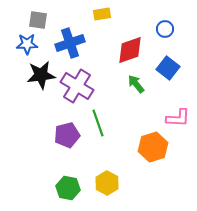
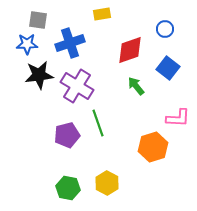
black star: moved 2 px left
green arrow: moved 2 px down
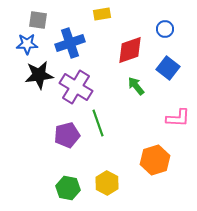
purple cross: moved 1 px left, 1 px down
orange hexagon: moved 2 px right, 13 px down
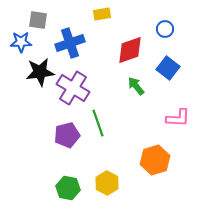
blue star: moved 6 px left, 2 px up
black star: moved 1 px right, 3 px up
purple cross: moved 3 px left, 1 px down
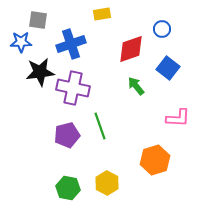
blue circle: moved 3 px left
blue cross: moved 1 px right, 1 px down
red diamond: moved 1 px right, 1 px up
purple cross: rotated 20 degrees counterclockwise
green line: moved 2 px right, 3 px down
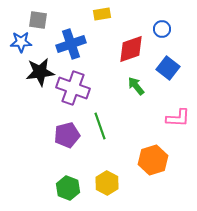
purple cross: rotated 8 degrees clockwise
orange hexagon: moved 2 px left
green hexagon: rotated 10 degrees clockwise
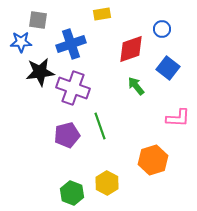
green hexagon: moved 4 px right, 5 px down
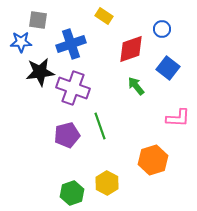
yellow rectangle: moved 2 px right, 2 px down; rotated 42 degrees clockwise
green hexagon: rotated 20 degrees clockwise
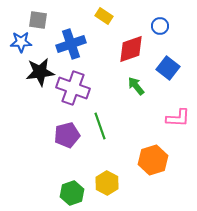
blue circle: moved 2 px left, 3 px up
